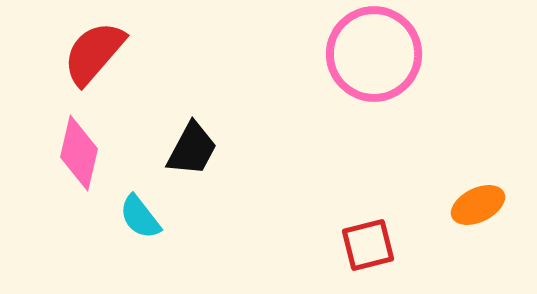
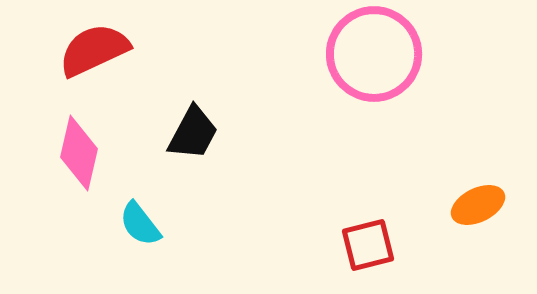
red semicircle: moved 3 px up; rotated 24 degrees clockwise
black trapezoid: moved 1 px right, 16 px up
cyan semicircle: moved 7 px down
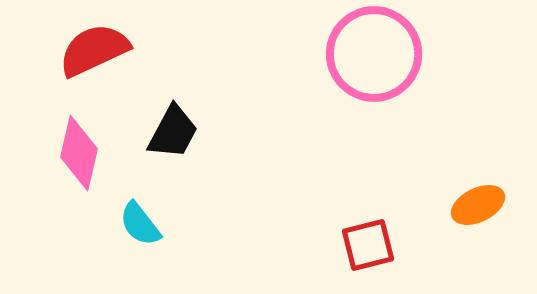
black trapezoid: moved 20 px left, 1 px up
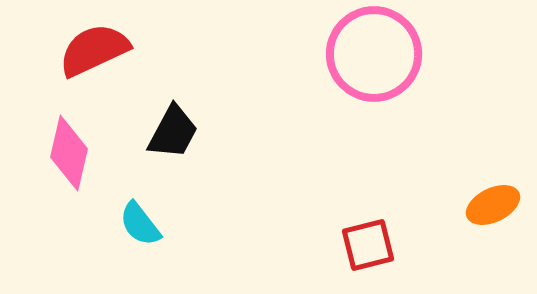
pink diamond: moved 10 px left
orange ellipse: moved 15 px right
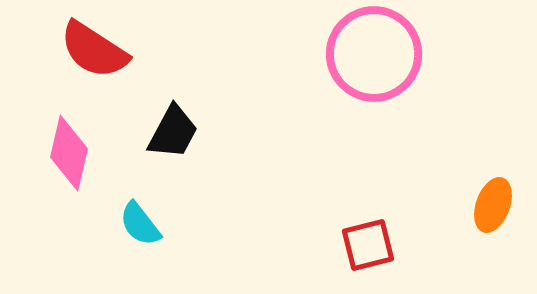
red semicircle: rotated 122 degrees counterclockwise
orange ellipse: rotated 44 degrees counterclockwise
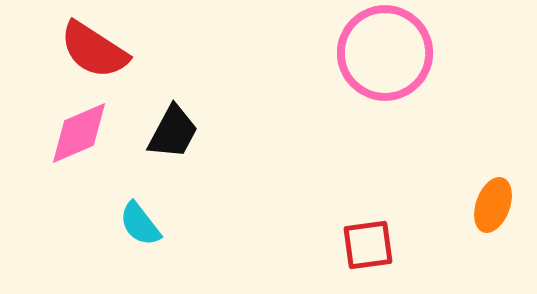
pink circle: moved 11 px right, 1 px up
pink diamond: moved 10 px right, 20 px up; rotated 54 degrees clockwise
red square: rotated 6 degrees clockwise
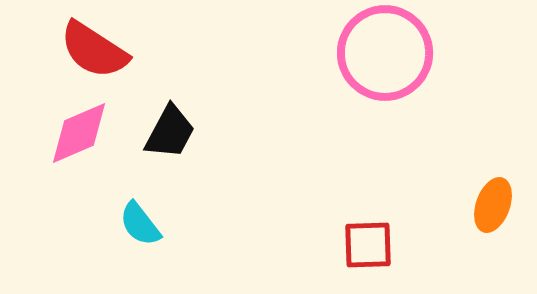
black trapezoid: moved 3 px left
red square: rotated 6 degrees clockwise
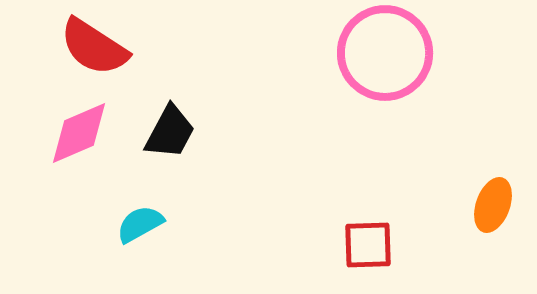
red semicircle: moved 3 px up
cyan semicircle: rotated 99 degrees clockwise
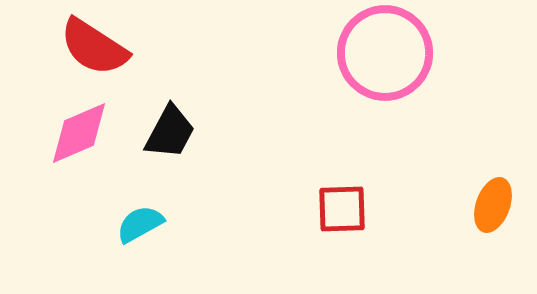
red square: moved 26 px left, 36 px up
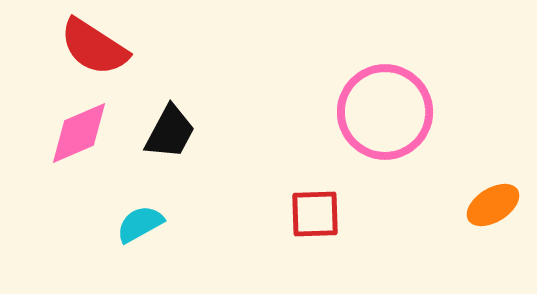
pink circle: moved 59 px down
orange ellipse: rotated 38 degrees clockwise
red square: moved 27 px left, 5 px down
